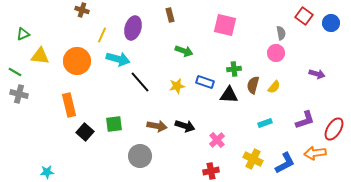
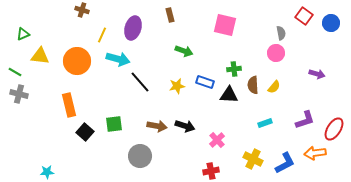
brown semicircle: rotated 18 degrees counterclockwise
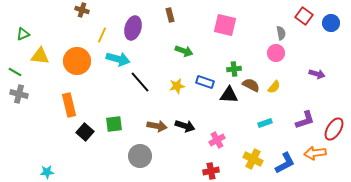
brown semicircle: moved 2 px left; rotated 120 degrees clockwise
pink cross: rotated 14 degrees clockwise
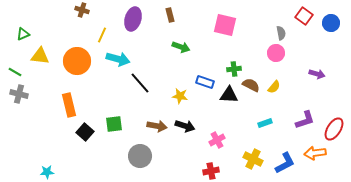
purple ellipse: moved 9 px up
green arrow: moved 3 px left, 4 px up
black line: moved 1 px down
yellow star: moved 3 px right, 10 px down; rotated 21 degrees clockwise
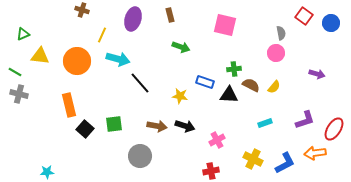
black square: moved 3 px up
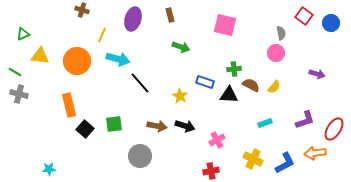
yellow star: rotated 21 degrees clockwise
cyan star: moved 2 px right, 3 px up
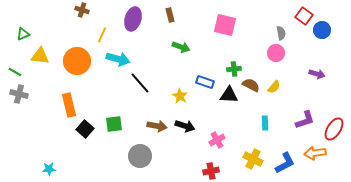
blue circle: moved 9 px left, 7 px down
cyan rectangle: rotated 72 degrees counterclockwise
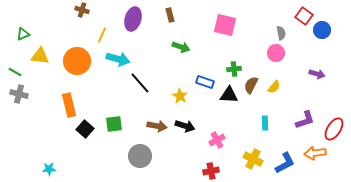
brown semicircle: rotated 90 degrees counterclockwise
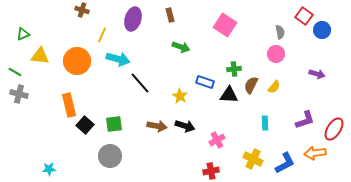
pink square: rotated 20 degrees clockwise
gray semicircle: moved 1 px left, 1 px up
pink circle: moved 1 px down
black square: moved 4 px up
gray circle: moved 30 px left
